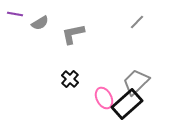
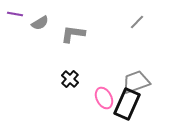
gray L-shape: rotated 20 degrees clockwise
gray trapezoid: rotated 24 degrees clockwise
black rectangle: rotated 24 degrees counterclockwise
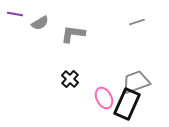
gray line: rotated 28 degrees clockwise
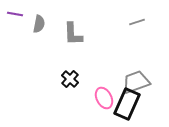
gray semicircle: moved 1 px left, 1 px down; rotated 48 degrees counterclockwise
gray L-shape: rotated 100 degrees counterclockwise
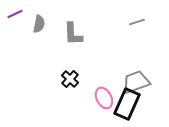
purple line: rotated 35 degrees counterclockwise
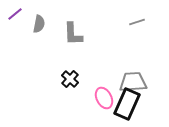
purple line: rotated 14 degrees counterclockwise
gray trapezoid: moved 3 px left; rotated 16 degrees clockwise
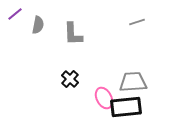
gray semicircle: moved 1 px left, 1 px down
black rectangle: moved 1 px left, 3 px down; rotated 60 degrees clockwise
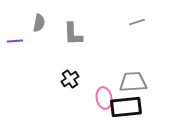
purple line: moved 27 px down; rotated 35 degrees clockwise
gray semicircle: moved 1 px right, 2 px up
black cross: rotated 12 degrees clockwise
pink ellipse: rotated 15 degrees clockwise
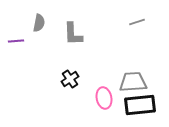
purple line: moved 1 px right
black rectangle: moved 14 px right, 2 px up
